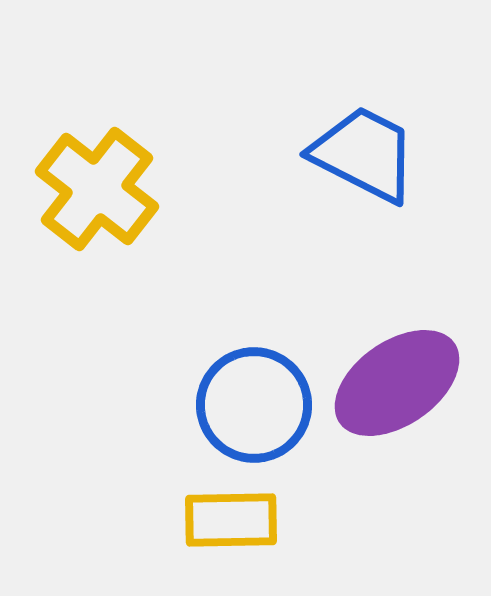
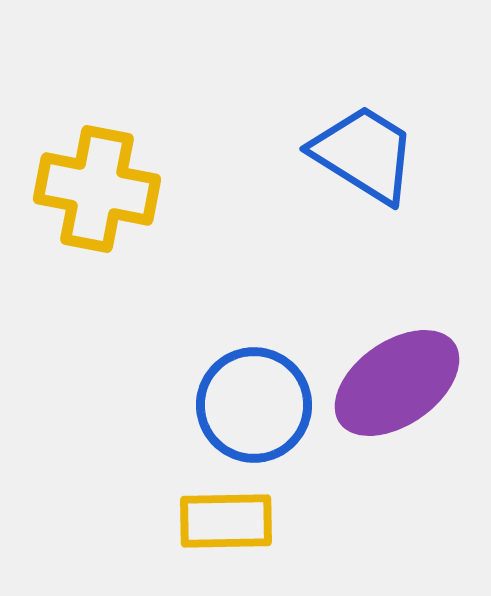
blue trapezoid: rotated 5 degrees clockwise
yellow cross: rotated 27 degrees counterclockwise
yellow rectangle: moved 5 px left, 1 px down
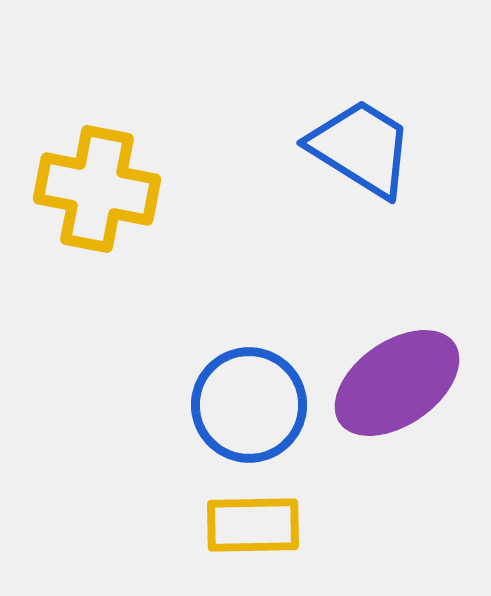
blue trapezoid: moved 3 px left, 6 px up
blue circle: moved 5 px left
yellow rectangle: moved 27 px right, 4 px down
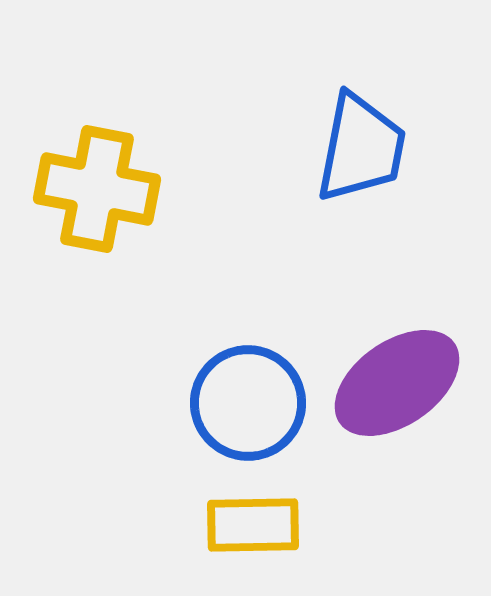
blue trapezoid: rotated 69 degrees clockwise
blue circle: moved 1 px left, 2 px up
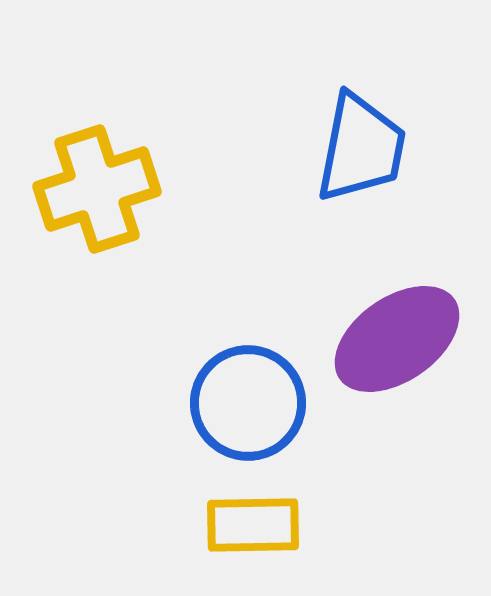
yellow cross: rotated 29 degrees counterclockwise
purple ellipse: moved 44 px up
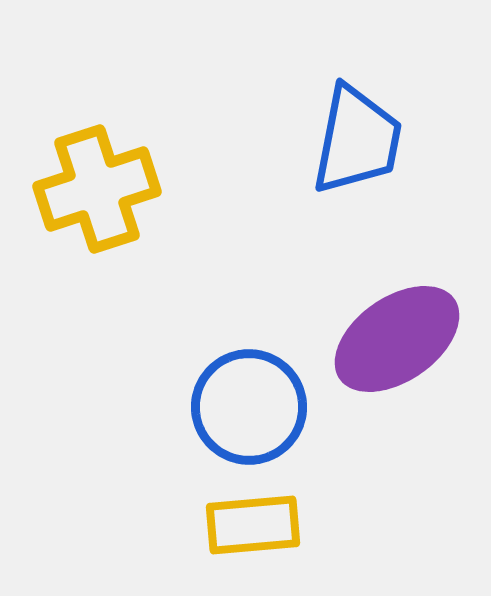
blue trapezoid: moved 4 px left, 8 px up
blue circle: moved 1 px right, 4 px down
yellow rectangle: rotated 4 degrees counterclockwise
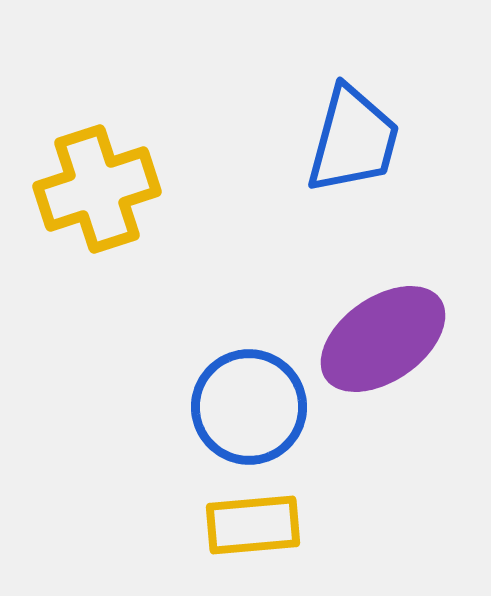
blue trapezoid: moved 4 px left; rotated 4 degrees clockwise
purple ellipse: moved 14 px left
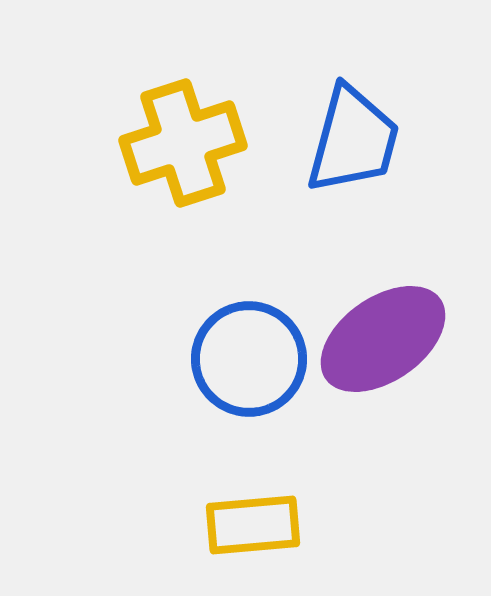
yellow cross: moved 86 px right, 46 px up
blue circle: moved 48 px up
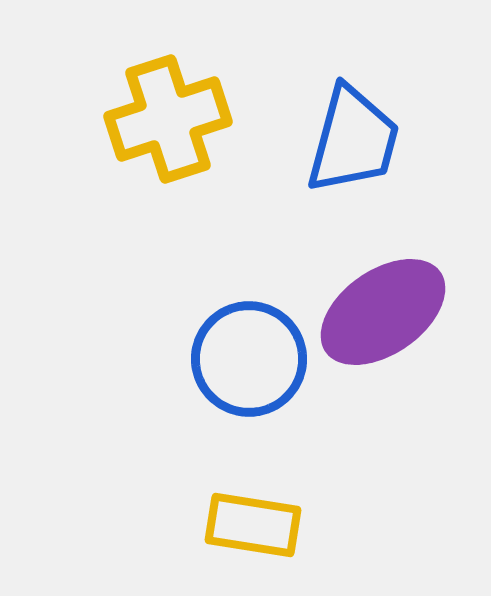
yellow cross: moved 15 px left, 24 px up
purple ellipse: moved 27 px up
yellow rectangle: rotated 14 degrees clockwise
